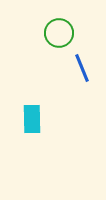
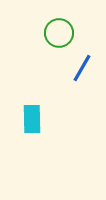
blue line: rotated 52 degrees clockwise
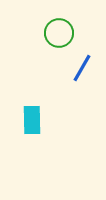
cyan rectangle: moved 1 px down
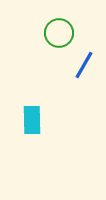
blue line: moved 2 px right, 3 px up
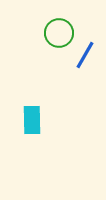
blue line: moved 1 px right, 10 px up
